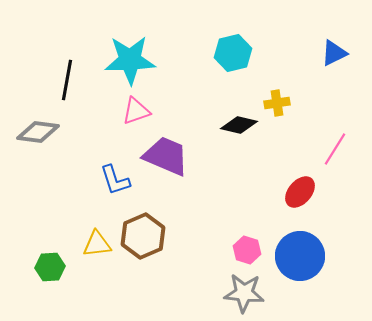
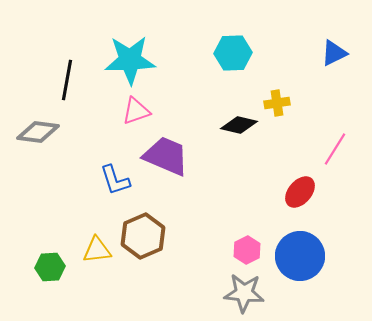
cyan hexagon: rotated 12 degrees clockwise
yellow triangle: moved 6 px down
pink hexagon: rotated 16 degrees clockwise
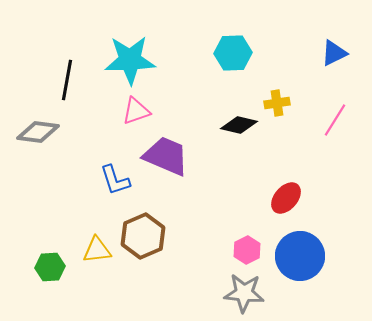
pink line: moved 29 px up
red ellipse: moved 14 px left, 6 px down
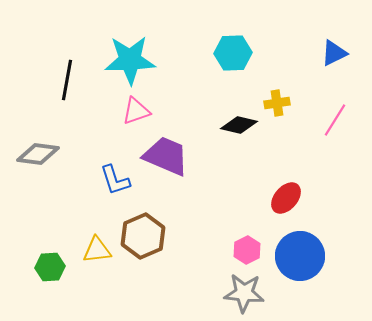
gray diamond: moved 22 px down
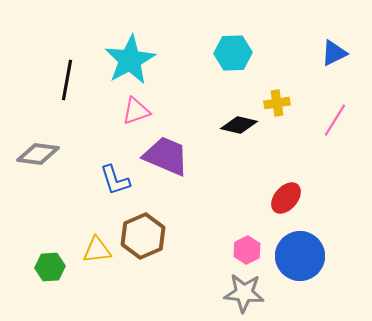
cyan star: rotated 27 degrees counterclockwise
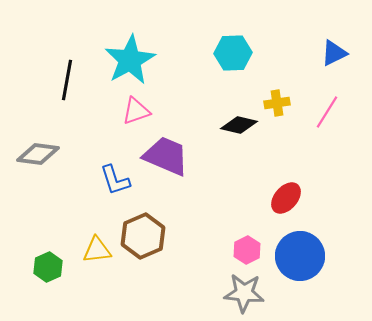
pink line: moved 8 px left, 8 px up
green hexagon: moved 2 px left; rotated 20 degrees counterclockwise
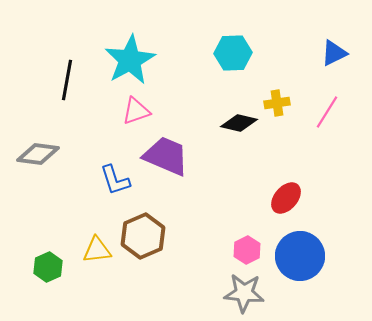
black diamond: moved 2 px up
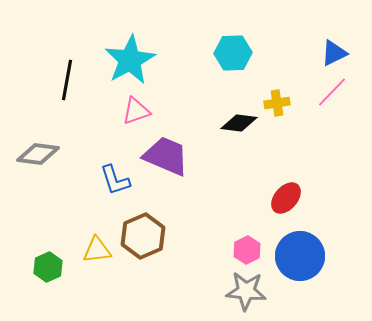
pink line: moved 5 px right, 20 px up; rotated 12 degrees clockwise
black diamond: rotated 6 degrees counterclockwise
gray star: moved 2 px right, 2 px up
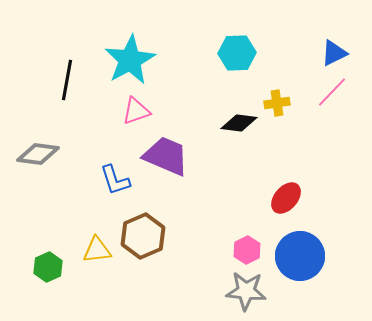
cyan hexagon: moved 4 px right
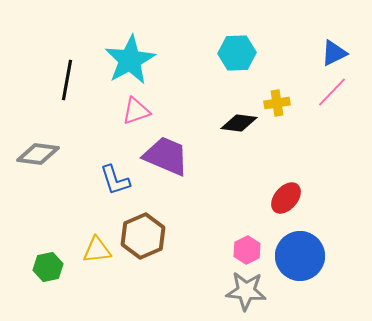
green hexagon: rotated 12 degrees clockwise
